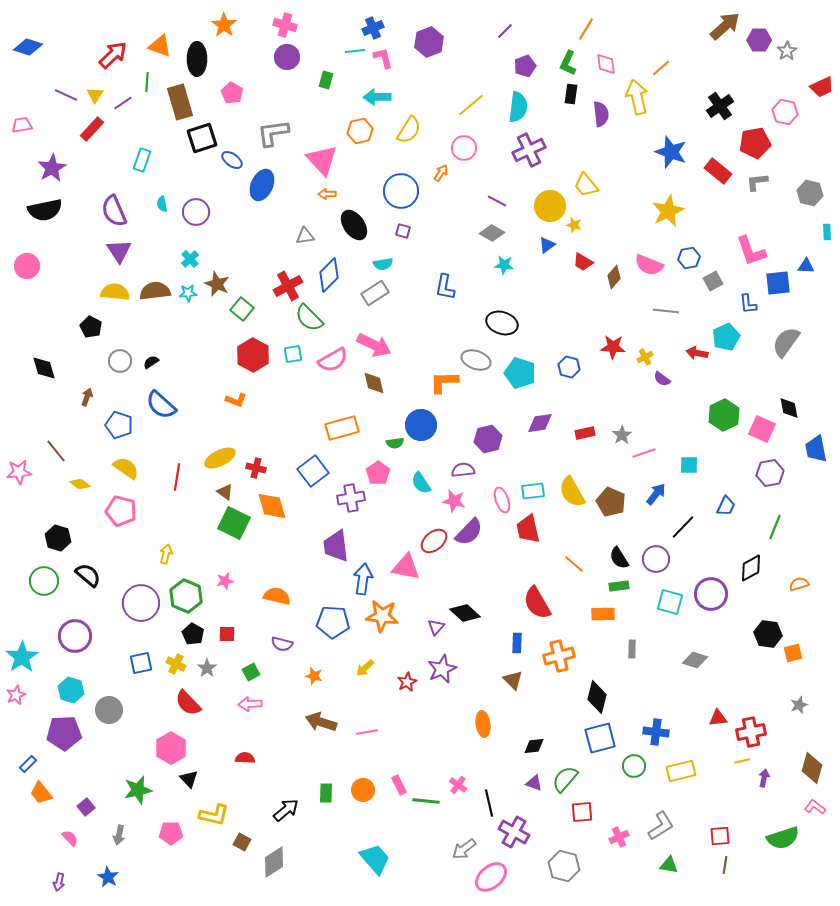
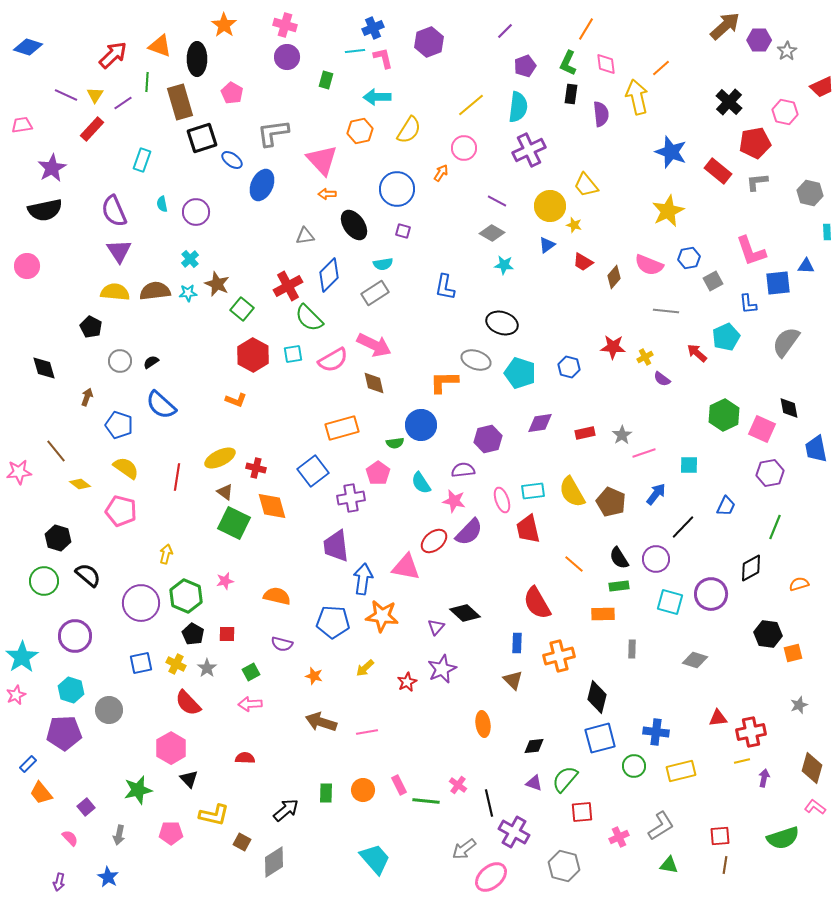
black cross at (720, 106): moved 9 px right, 4 px up; rotated 12 degrees counterclockwise
blue circle at (401, 191): moved 4 px left, 2 px up
red arrow at (697, 353): rotated 30 degrees clockwise
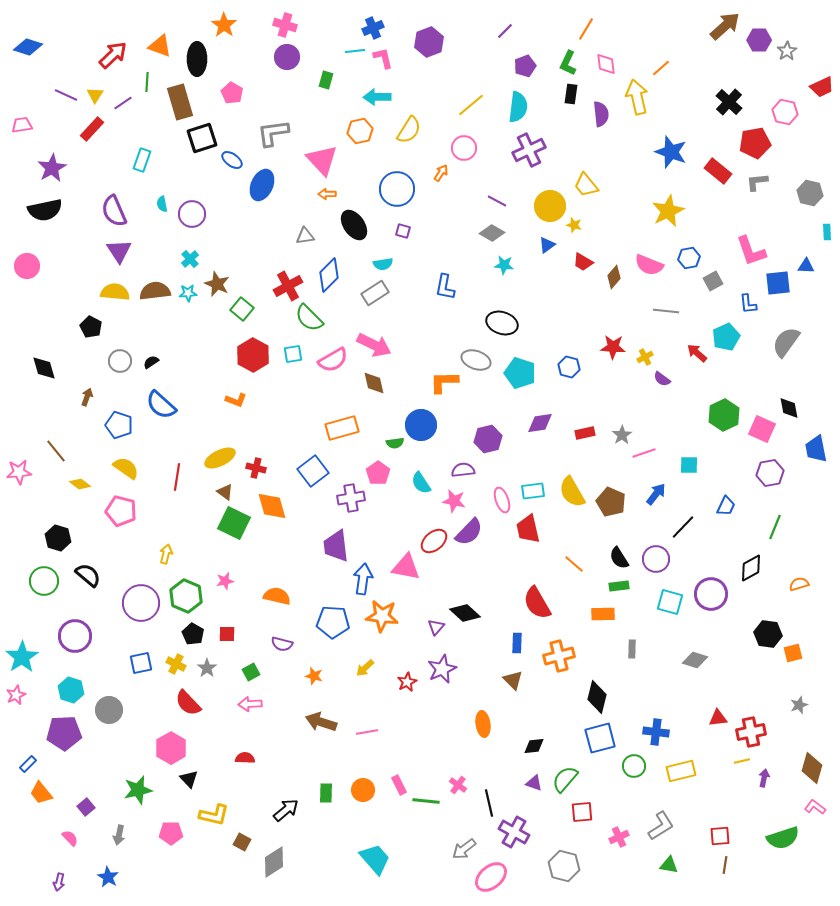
purple circle at (196, 212): moved 4 px left, 2 px down
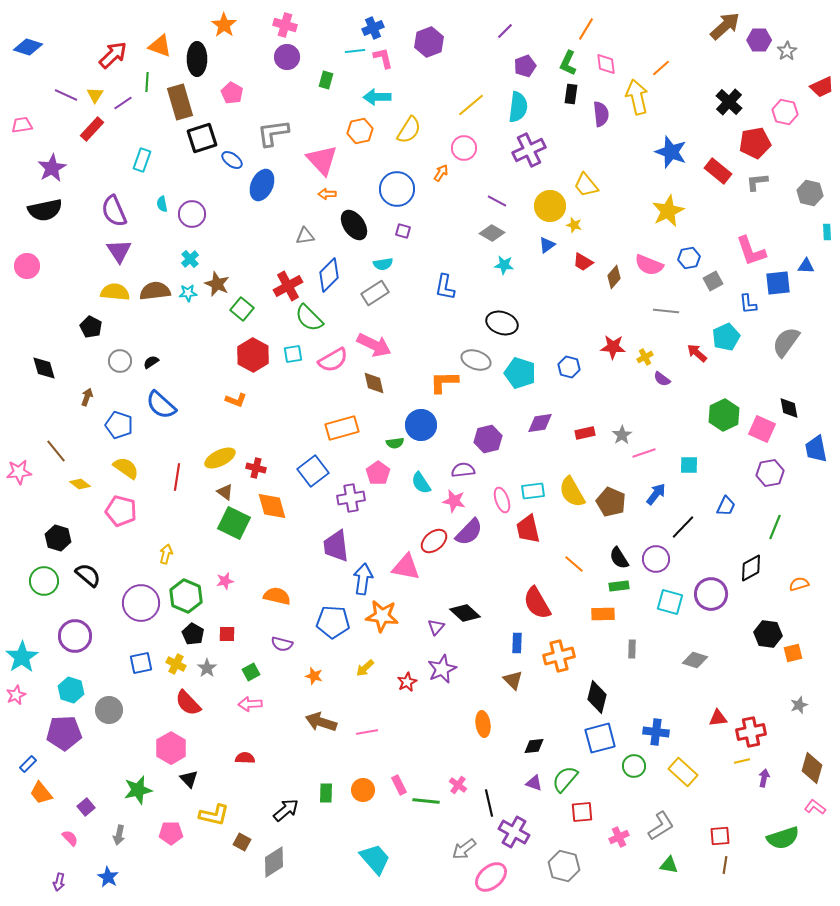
yellow rectangle at (681, 771): moved 2 px right, 1 px down; rotated 56 degrees clockwise
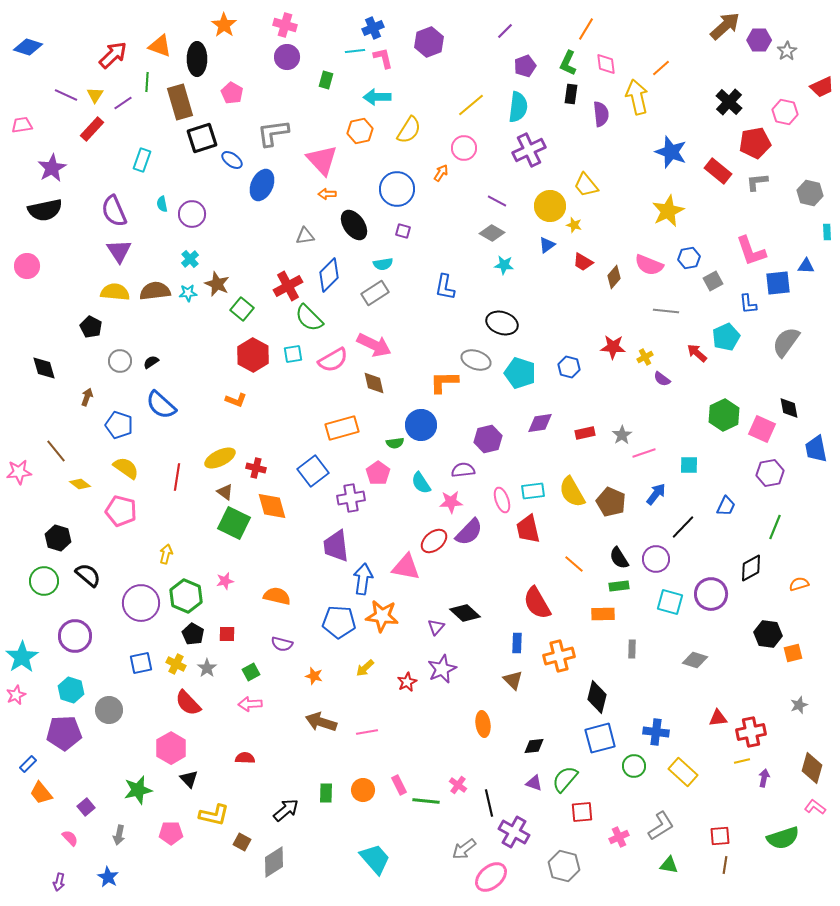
pink star at (454, 501): moved 3 px left, 1 px down; rotated 15 degrees counterclockwise
blue pentagon at (333, 622): moved 6 px right
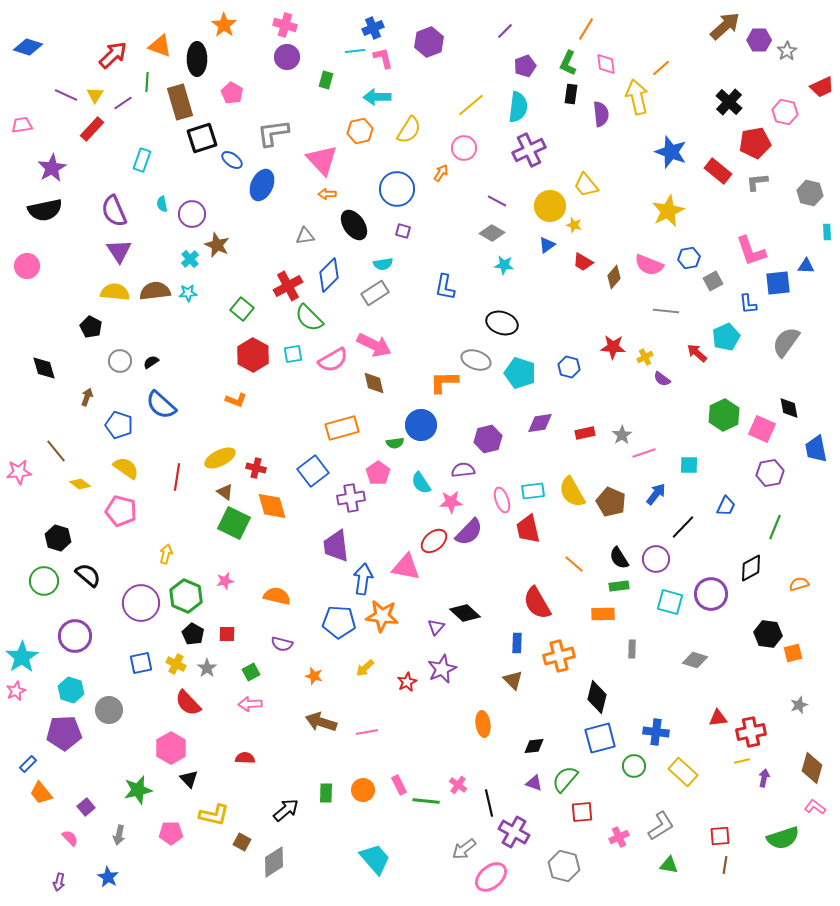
brown star at (217, 284): moved 39 px up
pink star at (16, 695): moved 4 px up
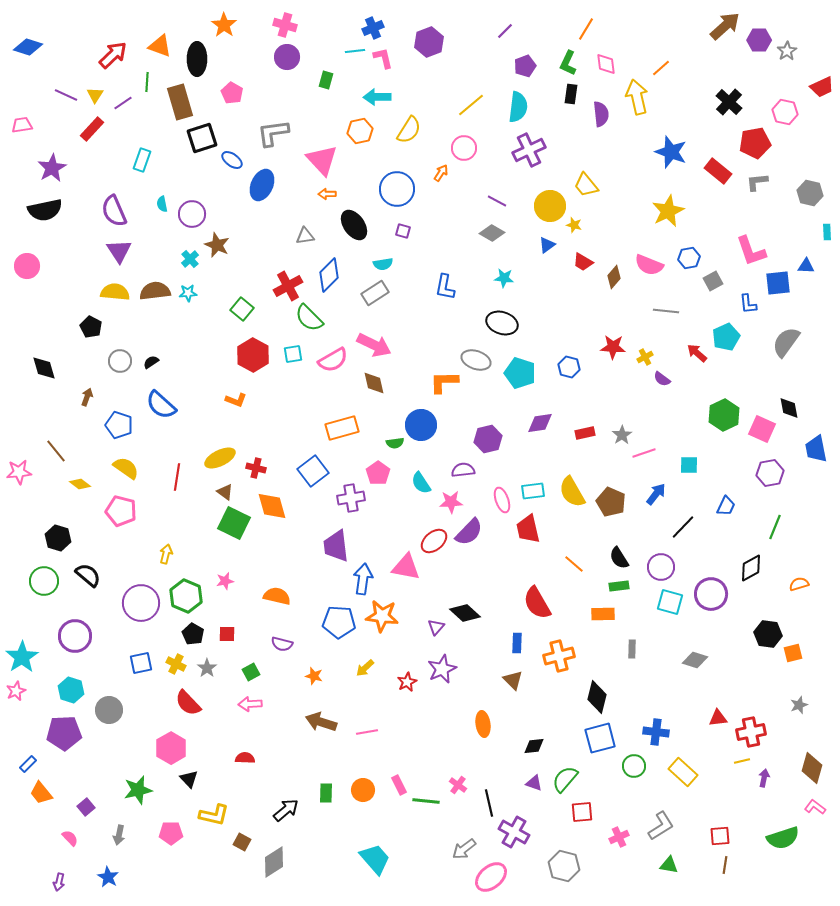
cyan star at (504, 265): moved 13 px down
purple circle at (656, 559): moved 5 px right, 8 px down
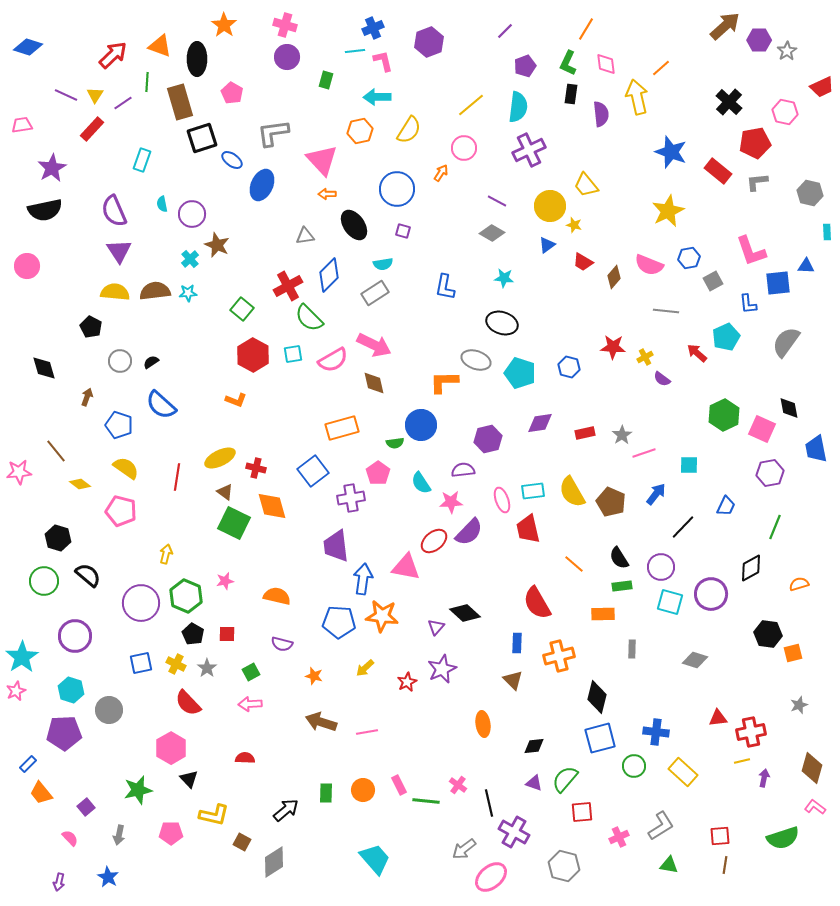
pink L-shape at (383, 58): moved 3 px down
green rectangle at (619, 586): moved 3 px right
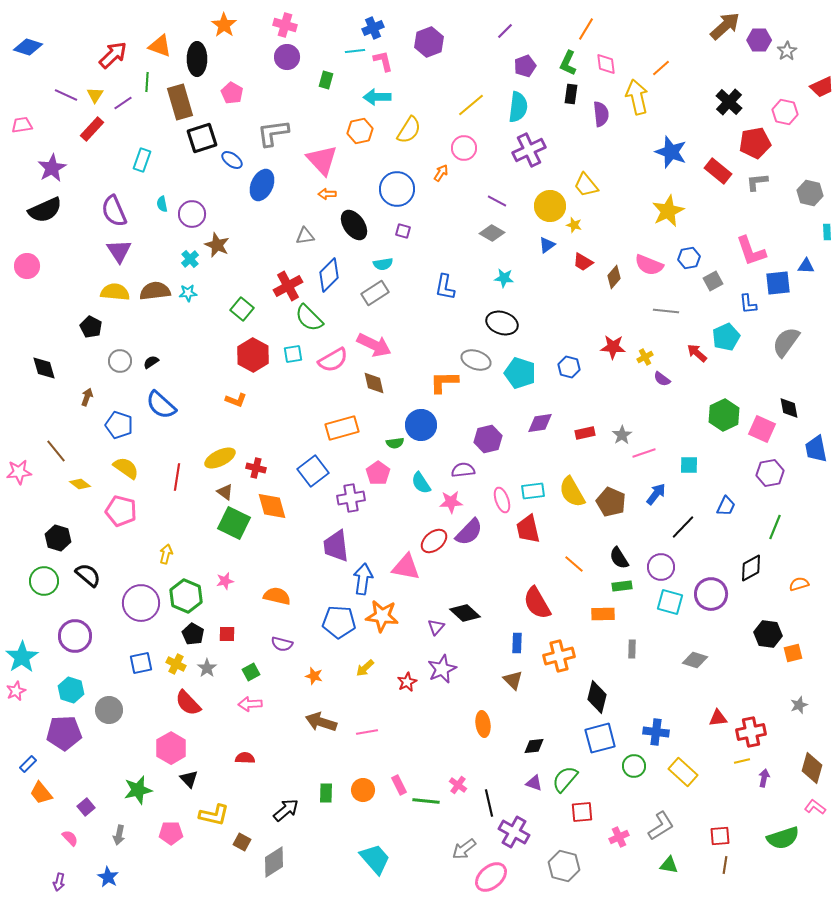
black semicircle at (45, 210): rotated 12 degrees counterclockwise
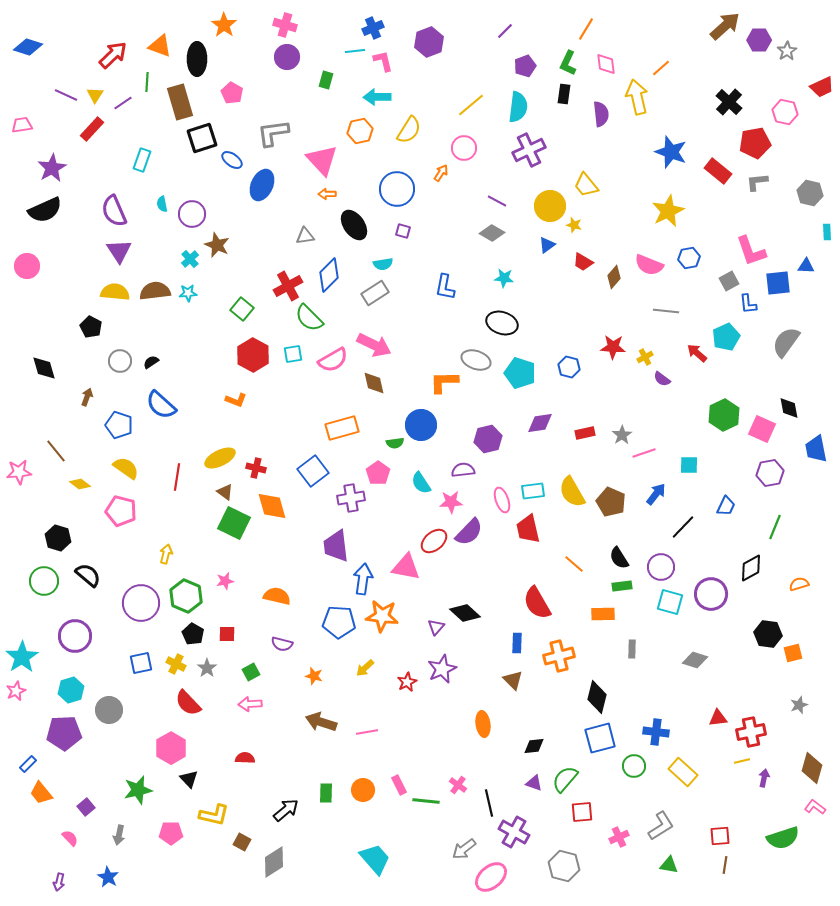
black rectangle at (571, 94): moved 7 px left
gray square at (713, 281): moved 16 px right
cyan hexagon at (71, 690): rotated 25 degrees clockwise
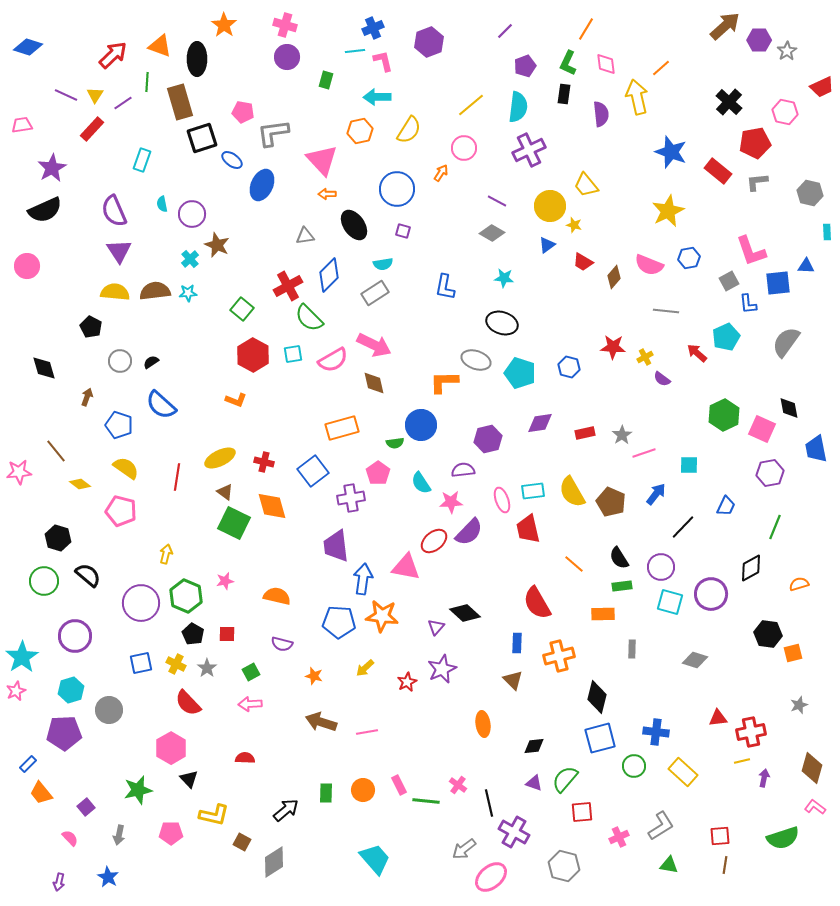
pink pentagon at (232, 93): moved 11 px right, 19 px down; rotated 20 degrees counterclockwise
red cross at (256, 468): moved 8 px right, 6 px up
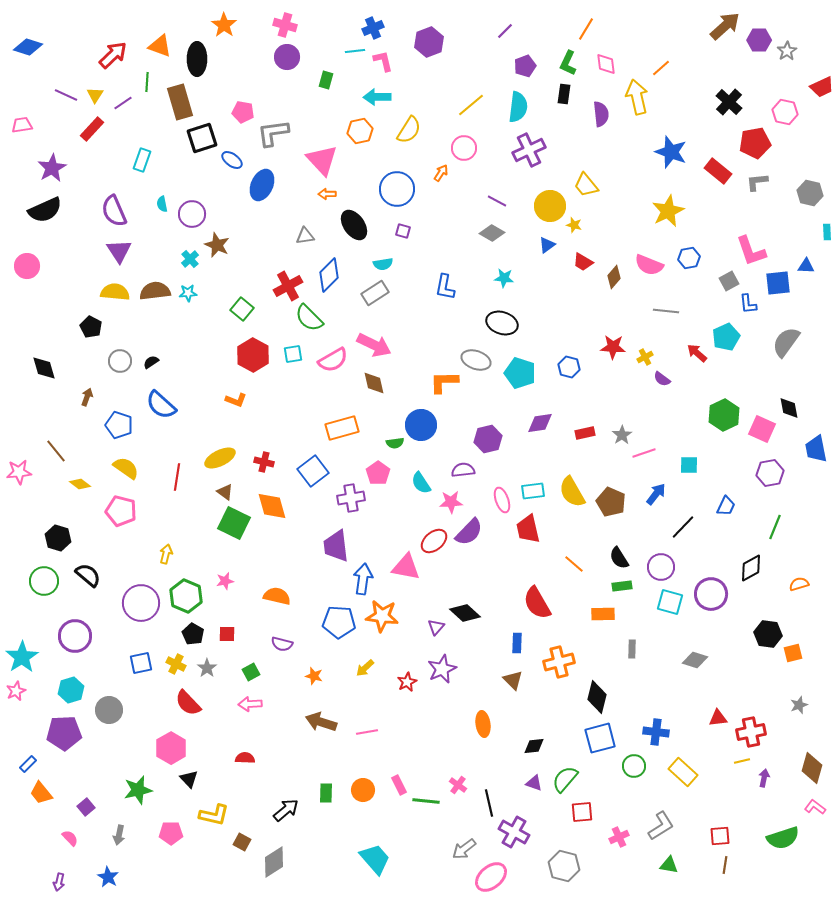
orange cross at (559, 656): moved 6 px down
